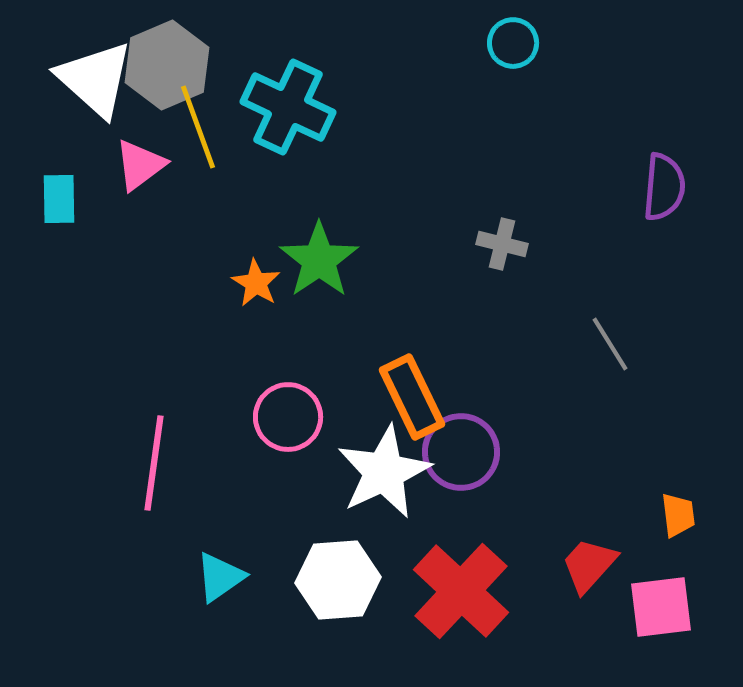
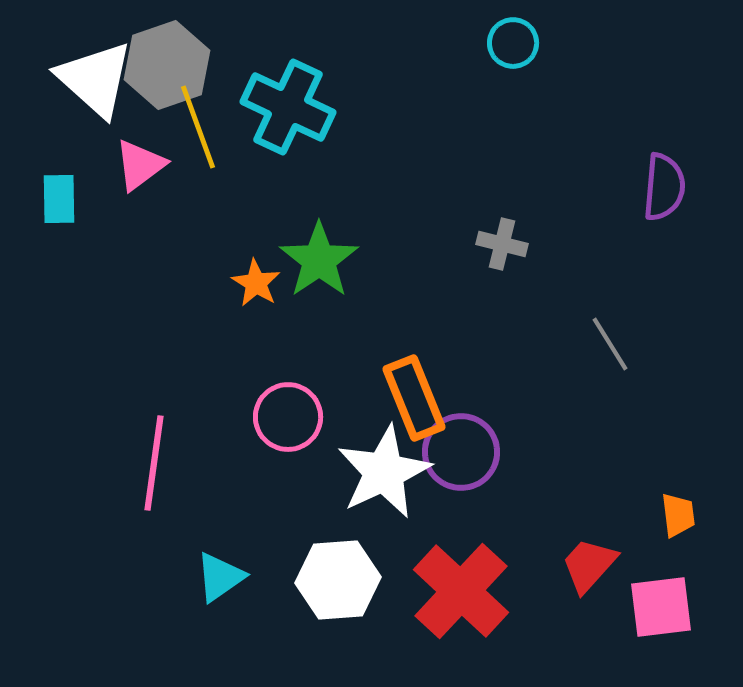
gray hexagon: rotated 4 degrees clockwise
orange rectangle: moved 2 px right, 1 px down; rotated 4 degrees clockwise
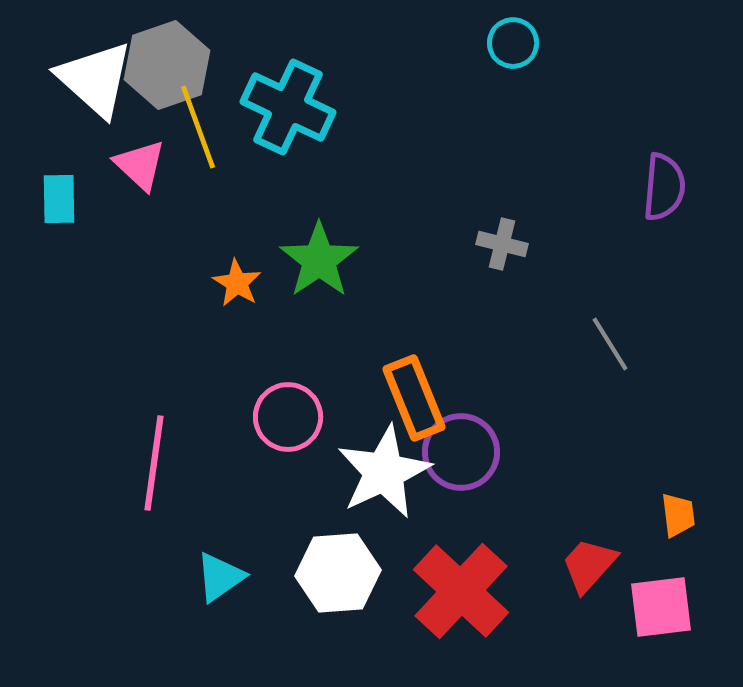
pink triangle: rotated 40 degrees counterclockwise
orange star: moved 19 px left
white hexagon: moved 7 px up
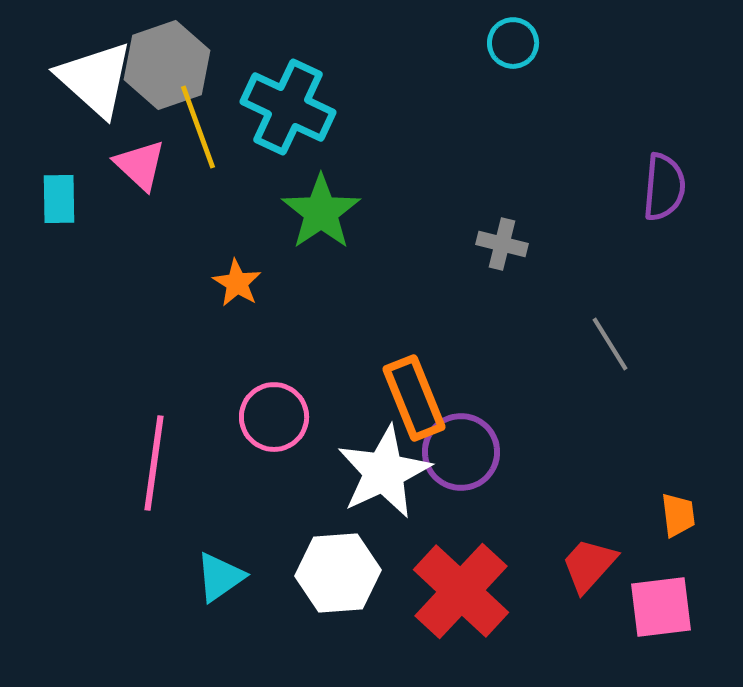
green star: moved 2 px right, 48 px up
pink circle: moved 14 px left
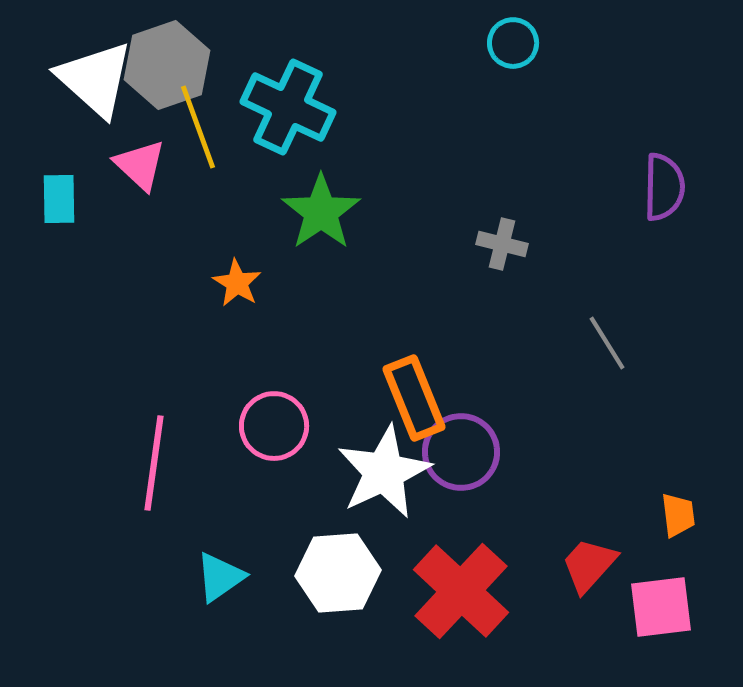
purple semicircle: rotated 4 degrees counterclockwise
gray line: moved 3 px left, 1 px up
pink circle: moved 9 px down
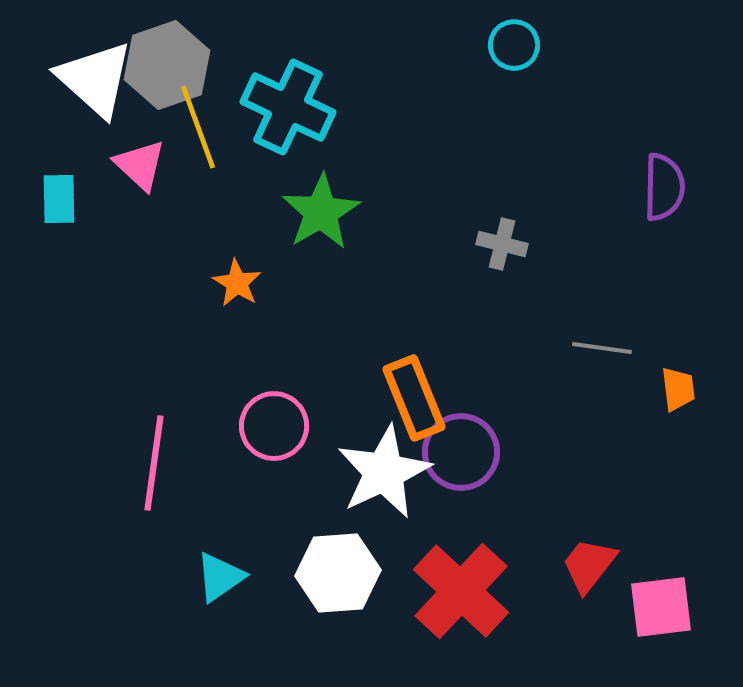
cyan circle: moved 1 px right, 2 px down
green star: rotated 4 degrees clockwise
gray line: moved 5 px left, 5 px down; rotated 50 degrees counterclockwise
orange trapezoid: moved 126 px up
red trapezoid: rotated 4 degrees counterclockwise
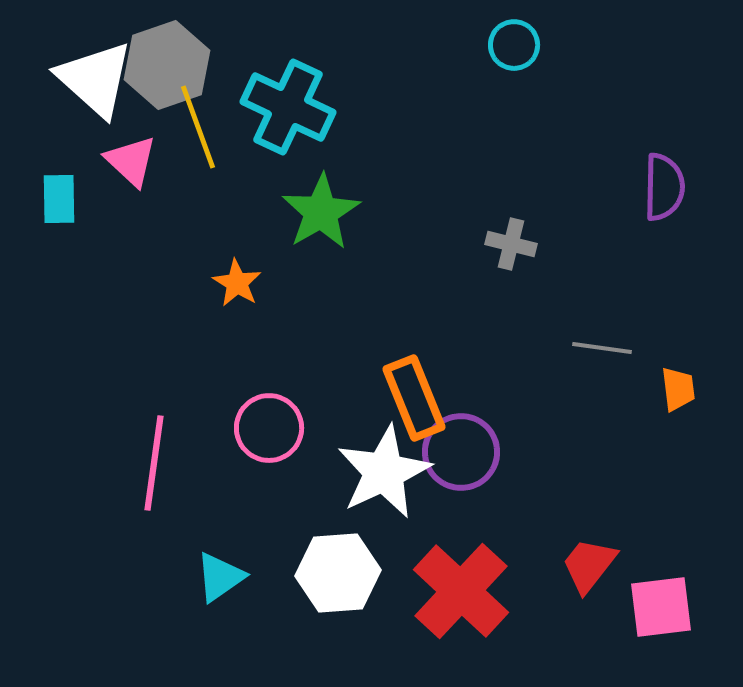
pink triangle: moved 9 px left, 4 px up
gray cross: moved 9 px right
pink circle: moved 5 px left, 2 px down
